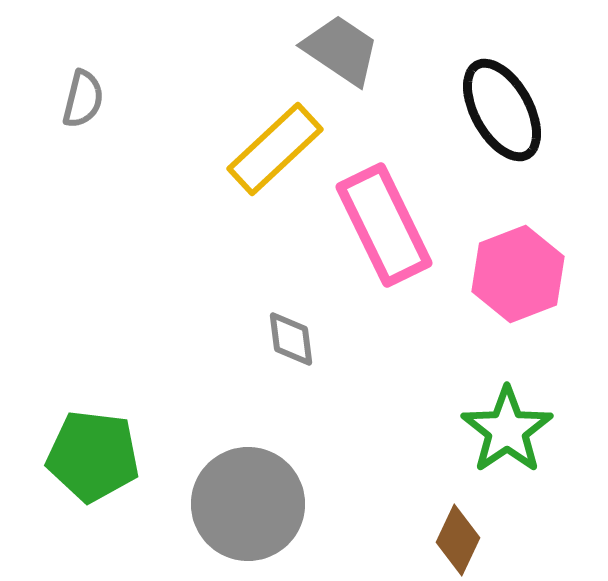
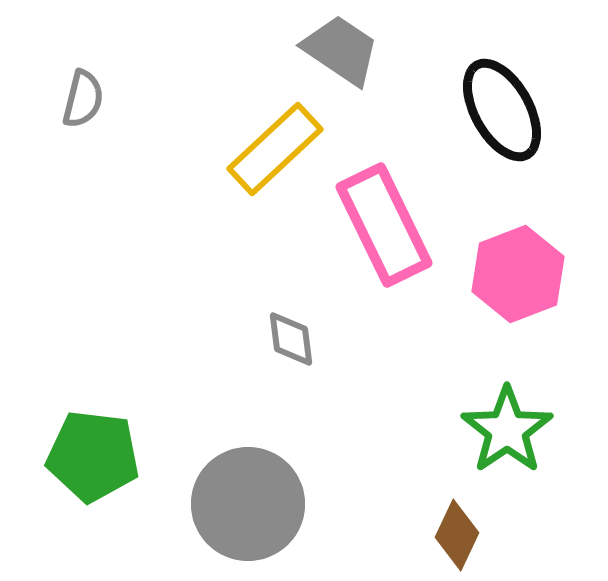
brown diamond: moved 1 px left, 5 px up
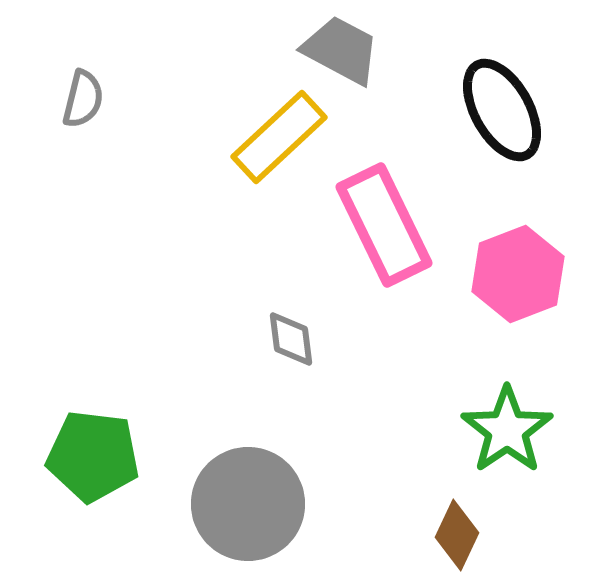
gray trapezoid: rotated 6 degrees counterclockwise
yellow rectangle: moved 4 px right, 12 px up
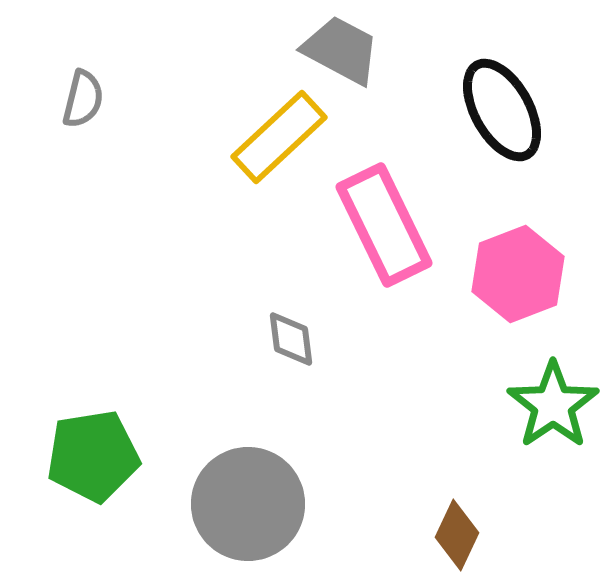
green star: moved 46 px right, 25 px up
green pentagon: rotated 16 degrees counterclockwise
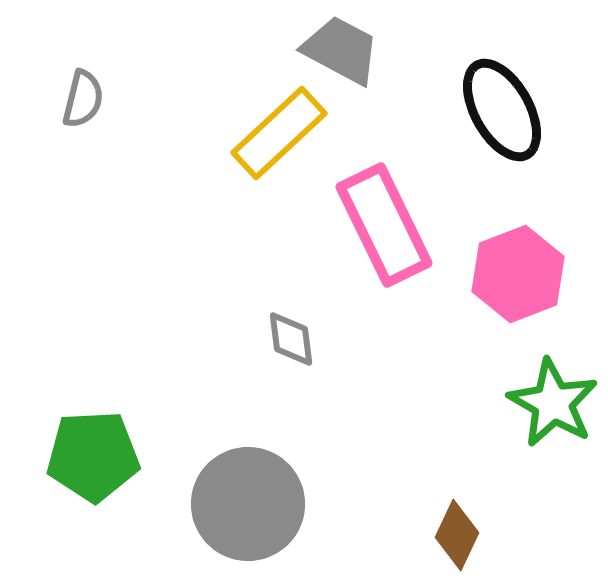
yellow rectangle: moved 4 px up
green star: moved 2 px up; rotated 8 degrees counterclockwise
green pentagon: rotated 6 degrees clockwise
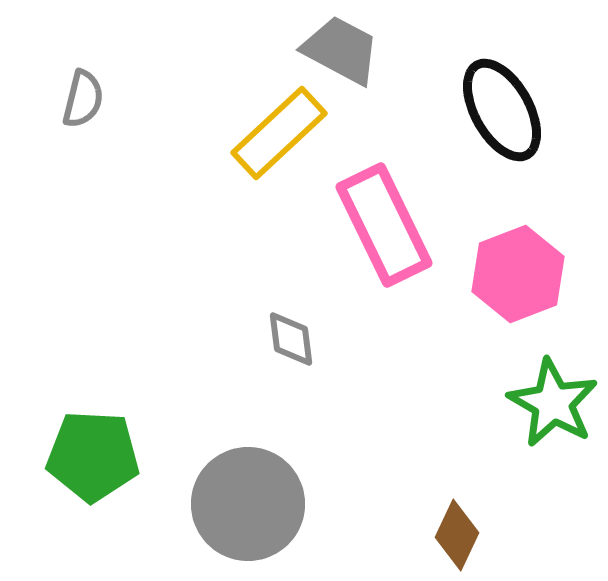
green pentagon: rotated 6 degrees clockwise
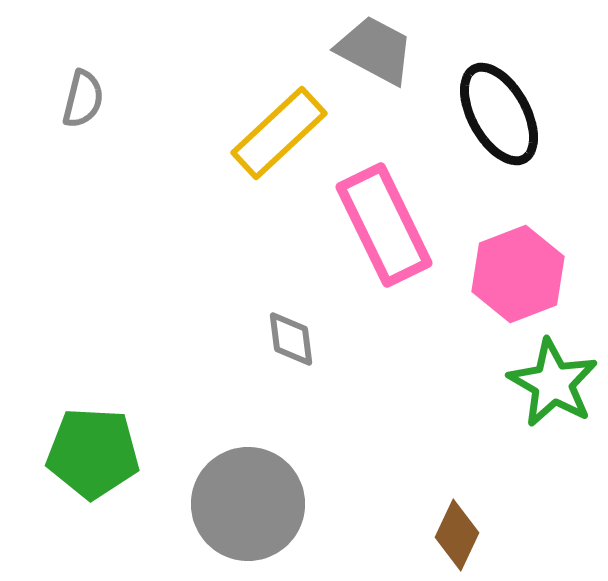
gray trapezoid: moved 34 px right
black ellipse: moved 3 px left, 4 px down
green star: moved 20 px up
green pentagon: moved 3 px up
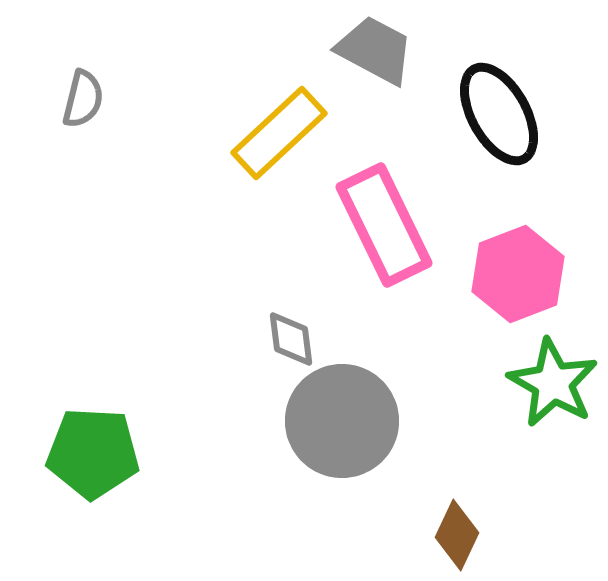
gray circle: moved 94 px right, 83 px up
